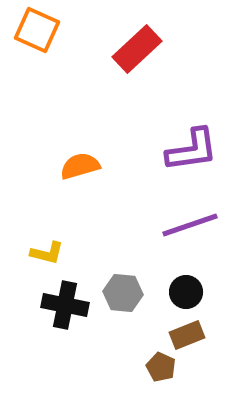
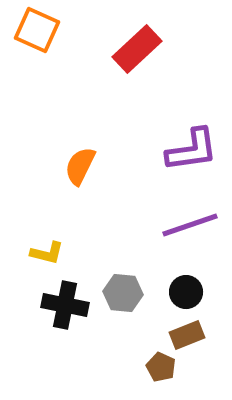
orange semicircle: rotated 48 degrees counterclockwise
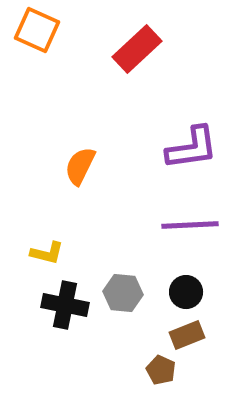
purple L-shape: moved 2 px up
purple line: rotated 16 degrees clockwise
brown pentagon: moved 3 px down
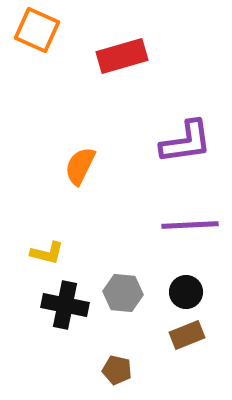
red rectangle: moved 15 px left, 7 px down; rotated 27 degrees clockwise
purple L-shape: moved 6 px left, 6 px up
brown pentagon: moved 44 px left; rotated 12 degrees counterclockwise
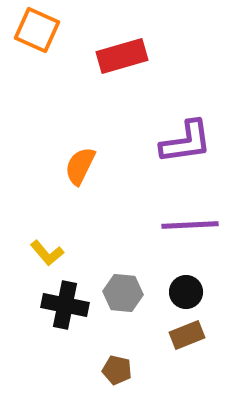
yellow L-shape: rotated 36 degrees clockwise
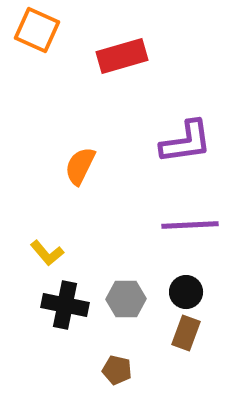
gray hexagon: moved 3 px right, 6 px down; rotated 6 degrees counterclockwise
brown rectangle: moved 1 px left, 2 px up; rotated 48 degrees counterclockwise
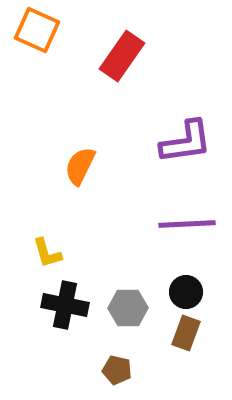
red rectangle: rotated 39 degrees counterclockwise
purple line: moved 3 px left, 1 px up
yellow L-shape: rotated 24 degrees clockwise
gray hexagon: moved 2 px right, 9 px down
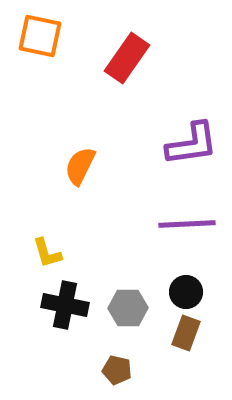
orange square: moved 3 px right, 6 px down; rotated 12 degrees counterclockwise
red rectangle: moved 5 px right, 2 px down
purple L-shape: moved 6 px right, 2 px down
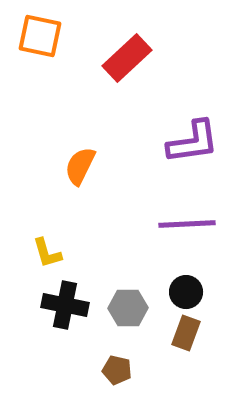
red rectangle: rotated 12 degrees clockwise
purple L-shape: moved 1 px right, 2 px up
